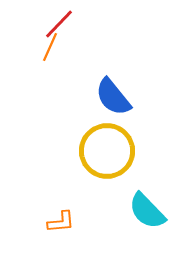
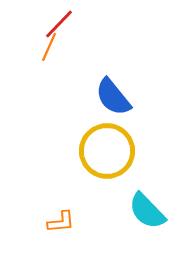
orange line: moved 1 px left
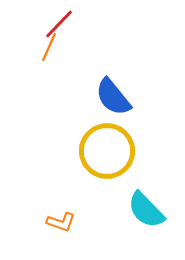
cyan semicircle: moved 1 px left, 1 px up
orange L-shape: rotated 24 degrees clockwise
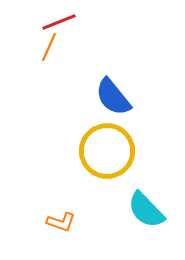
red line: moved 2 px up; rotated 24 degrees clockwise
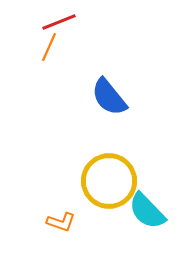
blue semicircle: moved 4 px left
yellow circle: moved 2 px right, 30 px down
cyan semicircle: moved 1 px right, 1 px down
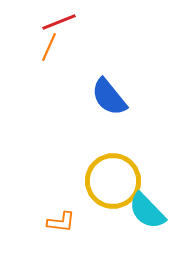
yellow circle: moved 4 px right
orange L-shape: rotated 12 degrees counterclockwise
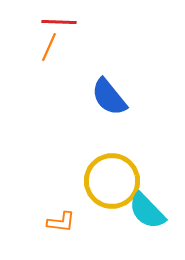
red line: rotated 24 degrees clockwise
yellow circle: moved 1 px left
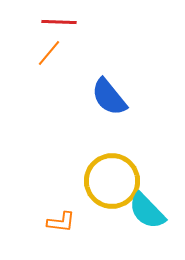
orange line: moved 6 px down; rotated 16 degrees clockwise
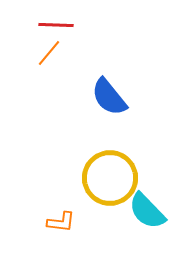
red line: moved 3 px left, 3 px down
yellow circle: moved 2 px left, 3 px up
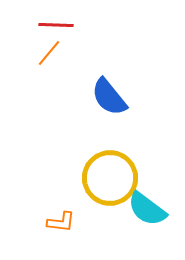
cyan semicircle: moved 2 px up; rotated 9 degrees counterclockwise
